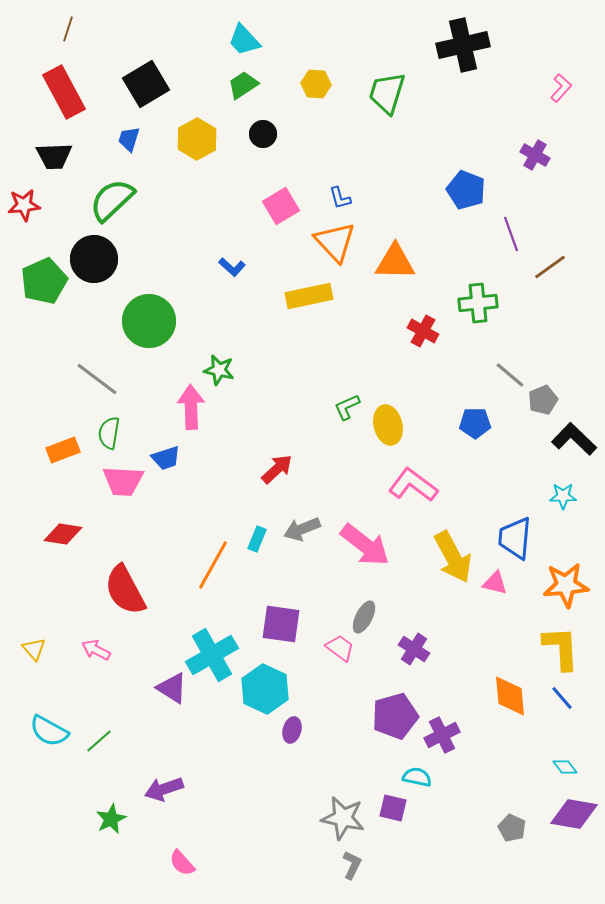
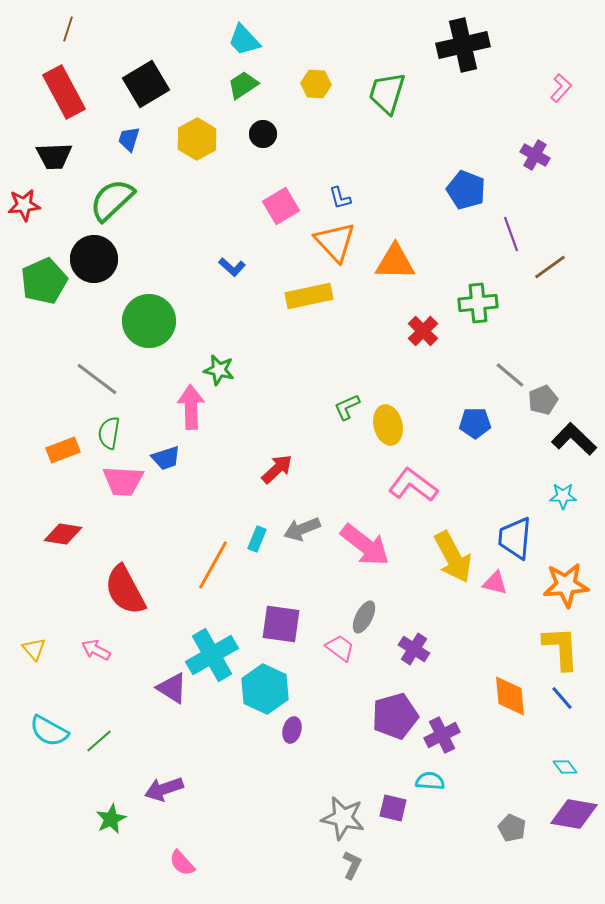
red cross at (423, 331): rotated 16 degrees clockwise
cyan semicircle at (417, 777): moved 13 px right, 4 px down; rotated 8 degrees counterclockwise
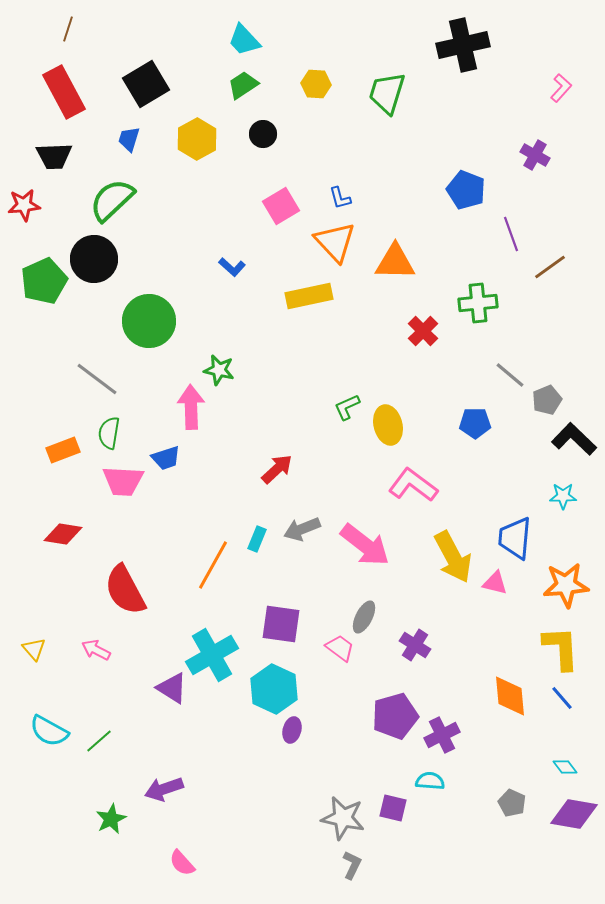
gray pentagon at (543, 400): moved 4 px right
purple cross at (414, 649): moved 1 px right, 4 px up
cyan hexagon at (265, 689): moved 9 px right
gray pentagon at (512, 828): moved 25 px up
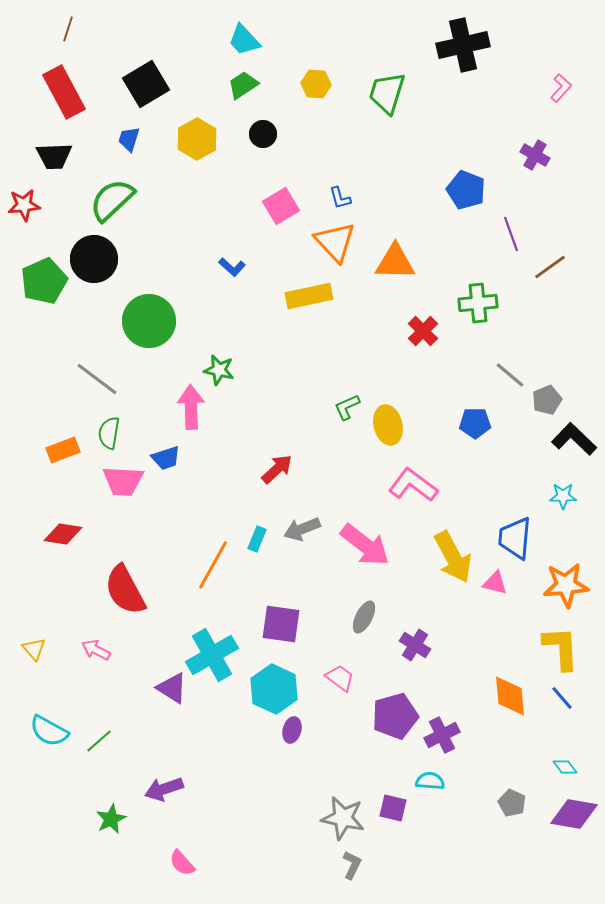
pink trapezoid at (340, 648): moved 30 px down
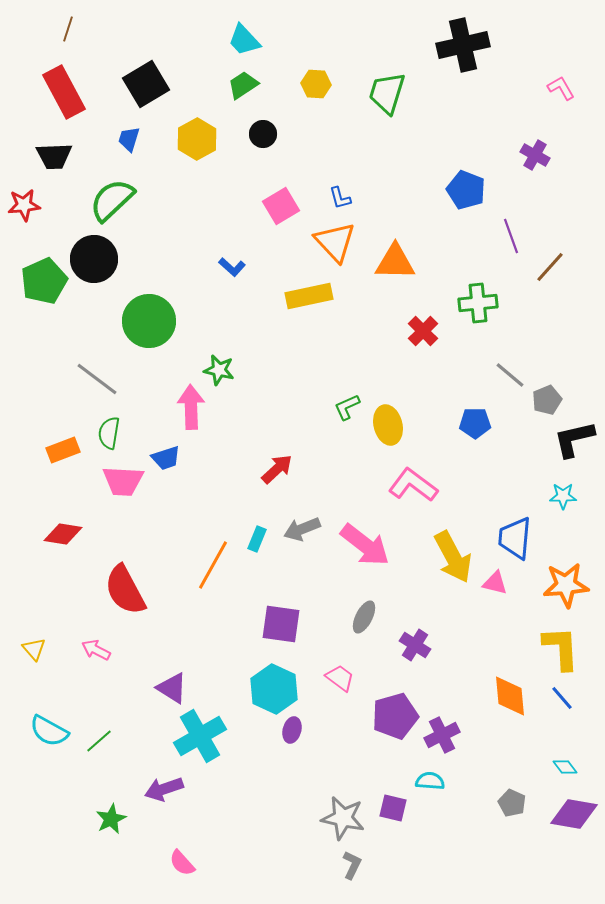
pink L-shape at (561, 88): rotated 72 degrees counterclockwise
purple line at (511, 234): moved 2 px down
brown line at (550, 267): rotated 12 degrees counterclockwise
black L-shape at (574, 439): rotated 57 degrees counterclockwise
cyan cross at (212, 655): moved 12 px left, 81 px down
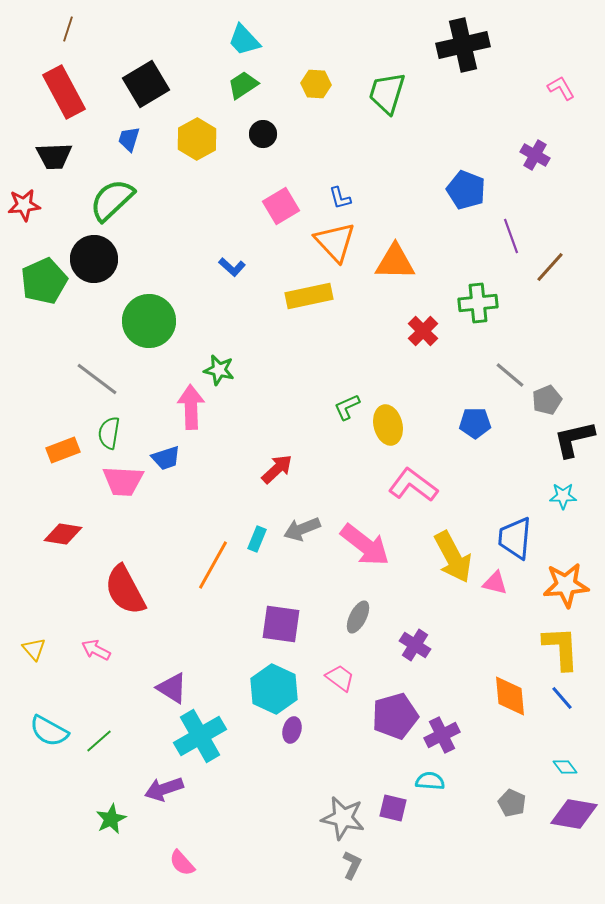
gray ellipse at (364, 617): moved 6 px left
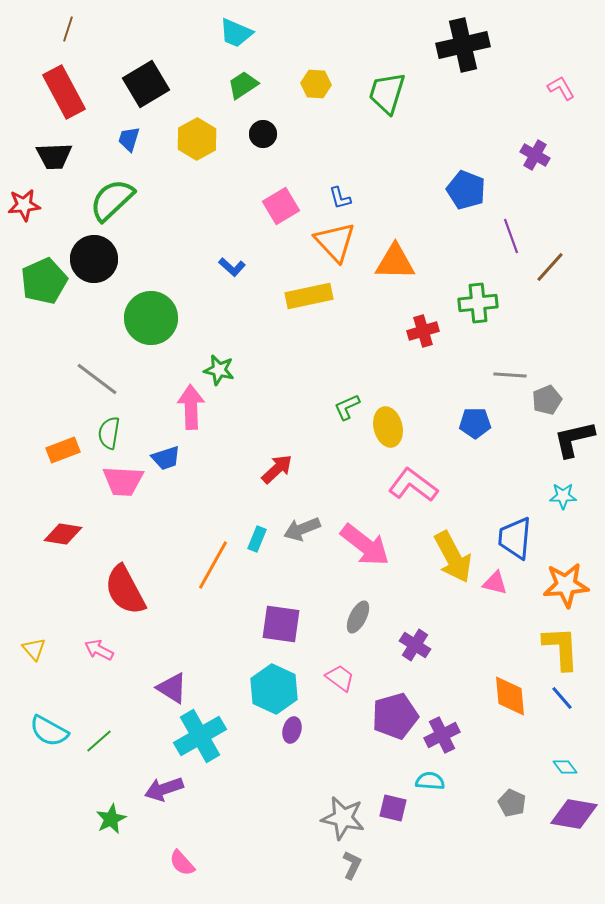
cyan trapezoid at (244, 40): moved 8 px left, 7 px up; rotated 24 degrees counterclockwise
green circle at (149, 321): moved 2 px right, 3 px up
red cross at (423, 331): rotated 28 degrees clockwise
gray line at (510, 375): rotated 36 degrees counterclockwise
yellow ellipse at (388, 425): moved 2 px down
pink arrow at (96, 650): moved 3 px right
